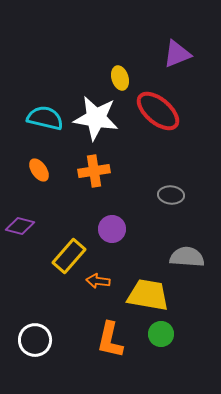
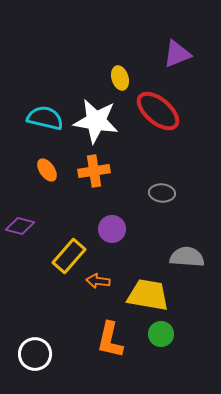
white star: moved 3 px down
orange ellipse: moved 8 px right
gray ellipse: moved 9 px left, 2 px up
white circle: moved 14 px down
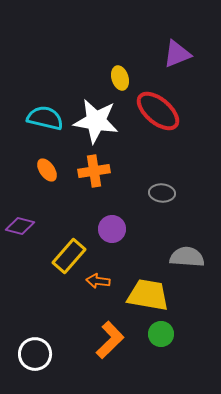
orange L-shape: rotated 147 degrees counterclockwise
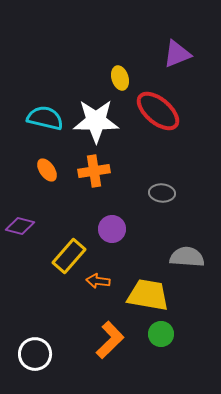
white star: rotated 9 degrees counterclockwise
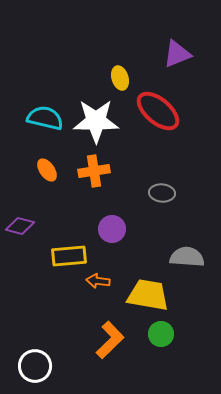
yellow rectangle: rotated 44 degrees clockwise
white circle: moved 12 px down
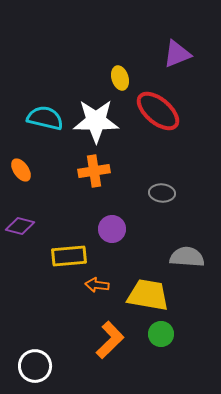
orange ellipse: moved 26 px left
orange arrow: moved 1 px left, 4 px down
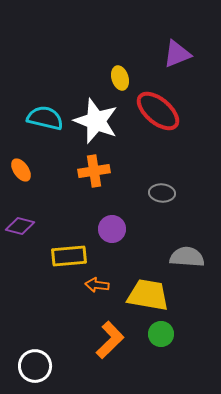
white star: rotated 21 degrees clockwise
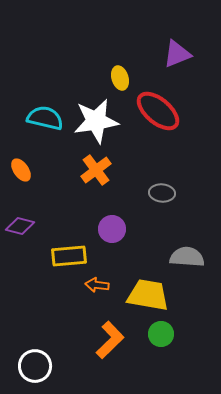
white star: rotated 30 degrees counterclockwise
orange cross: moved 2 px right, 1 px up; rotated 28 degrees counterclockwise
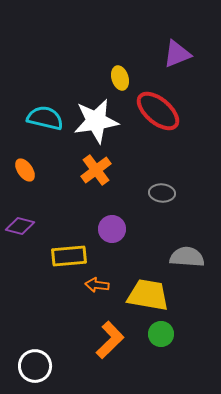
orange ellipse: moved 4 px right
